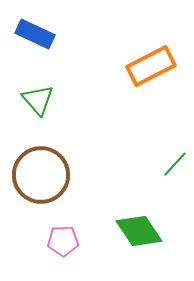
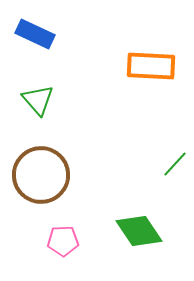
orange rectangle: rotated 30 degrees clockwise
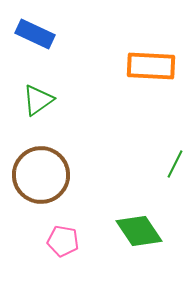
green triangle: rotated 36 degrees clockwise
green line: rotated 16 degrees counterclockwise
pink pentagon: rotated 12 degrees clockwise
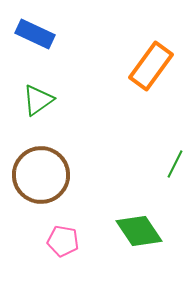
orange rectangle: rotated 57 degrees counterclockwise
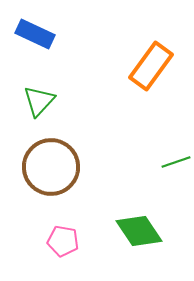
green triangle: moved 1 px right, 1 px down; rotated 12 degrees counterclockwise
green line: moved 1 px right, 2 px up; rotated 44 degrees clockwise
brown circle: moved 10 px right, 8 px up
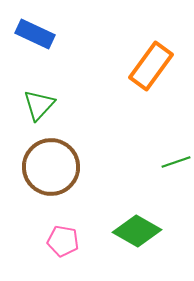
green triangle: moved 4 px down
green diamond: moved 2 px left; rotated 27 degrees counterclockwise
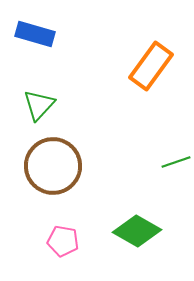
blue rectangle: rotated 9 degrees counterclockwise
brown circle: moved 2 px right, 1 px up
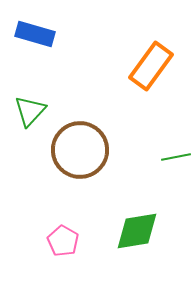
green triangle: moved 9 px left, 6 px down
green line: moved 5 px up; rotated 8 degrees clockwise
brown circle: moved 27 px right, 16 px up
green diamond: rotated 39 degrees counterclockwise
pink pentagon: rotated 20 degrees clockwise
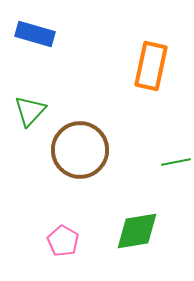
orange rectangle: rotated 24 degrees counterclockwise
green line: moved 5 px down
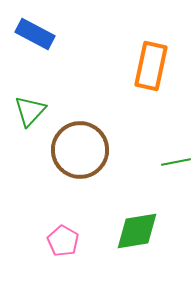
blue rectangle: rotated 12 degrees clockwise
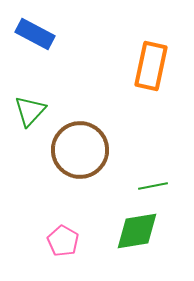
green line: moved 23 px left, 24 px down
